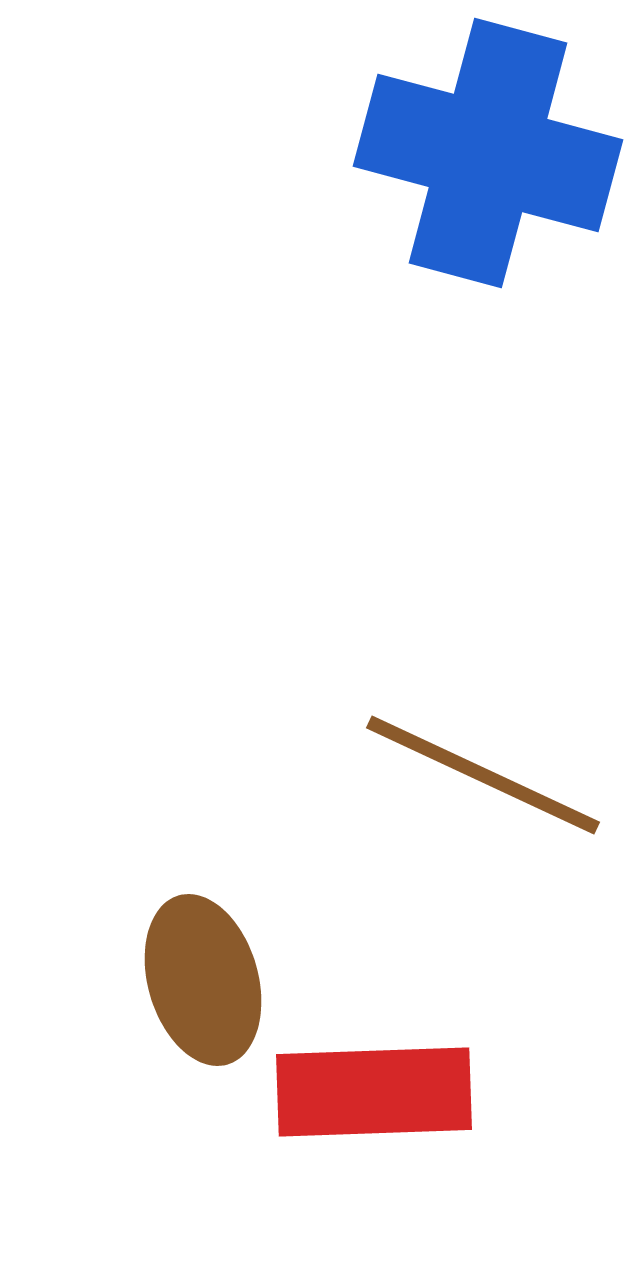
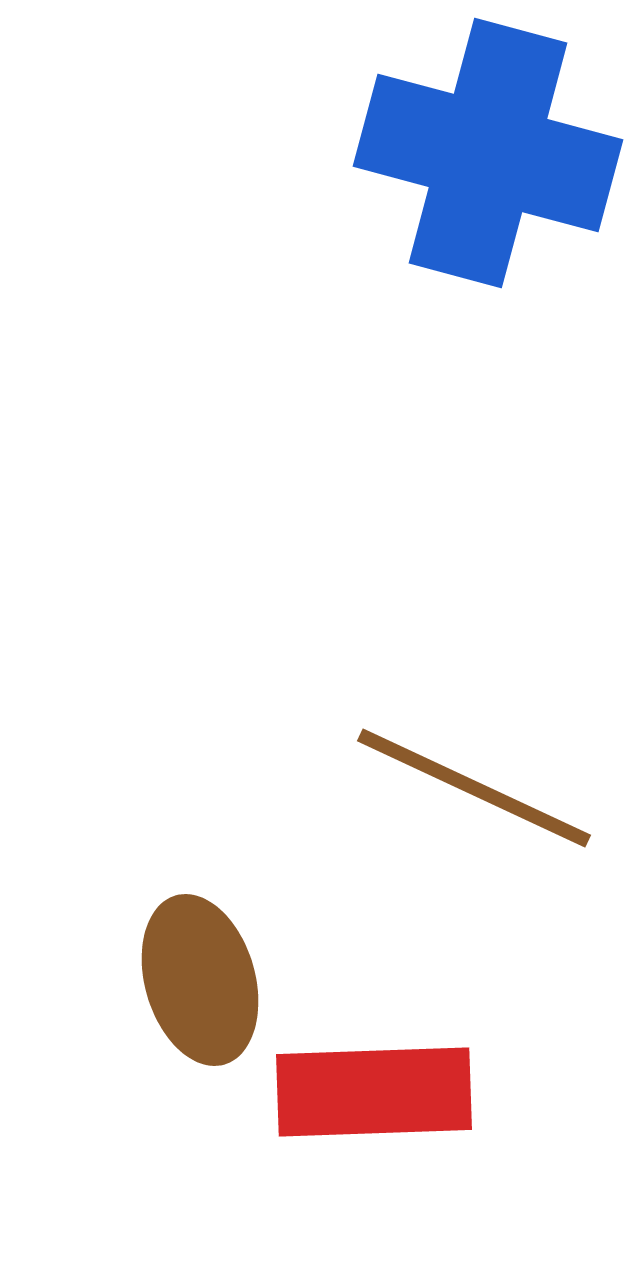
brown line: moved 9 px left, 13 px down
brown ellipse: moved 3 px left
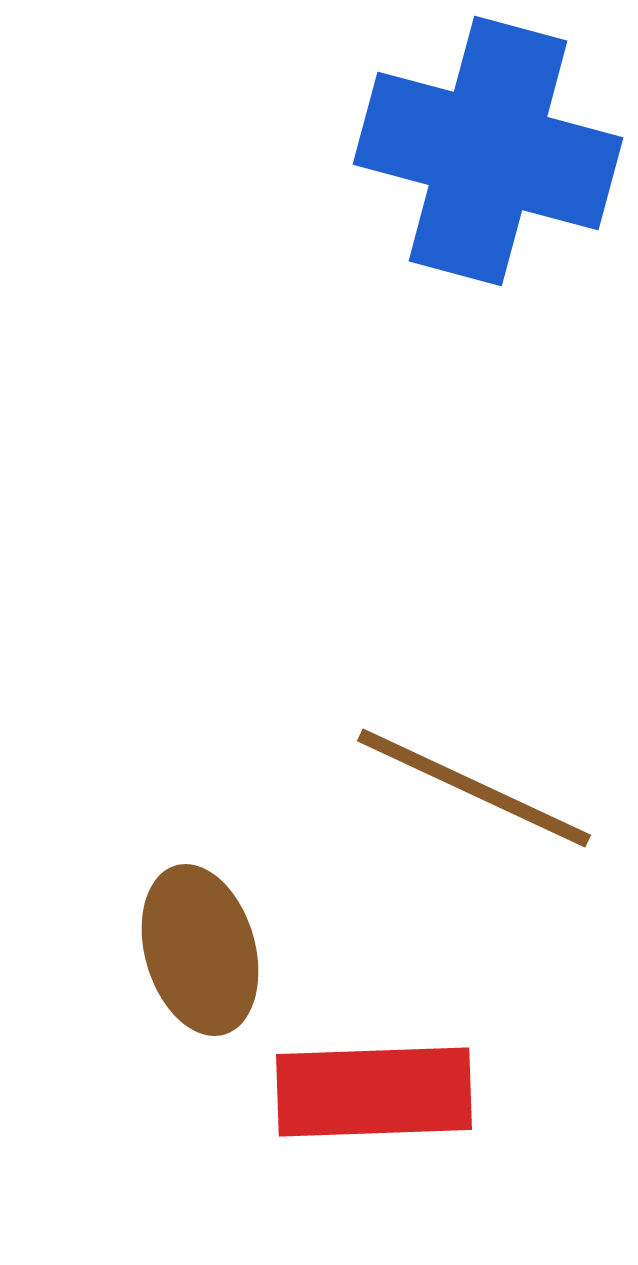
blue cross: moved 2 px up
brown ellipse: moved 30 px up
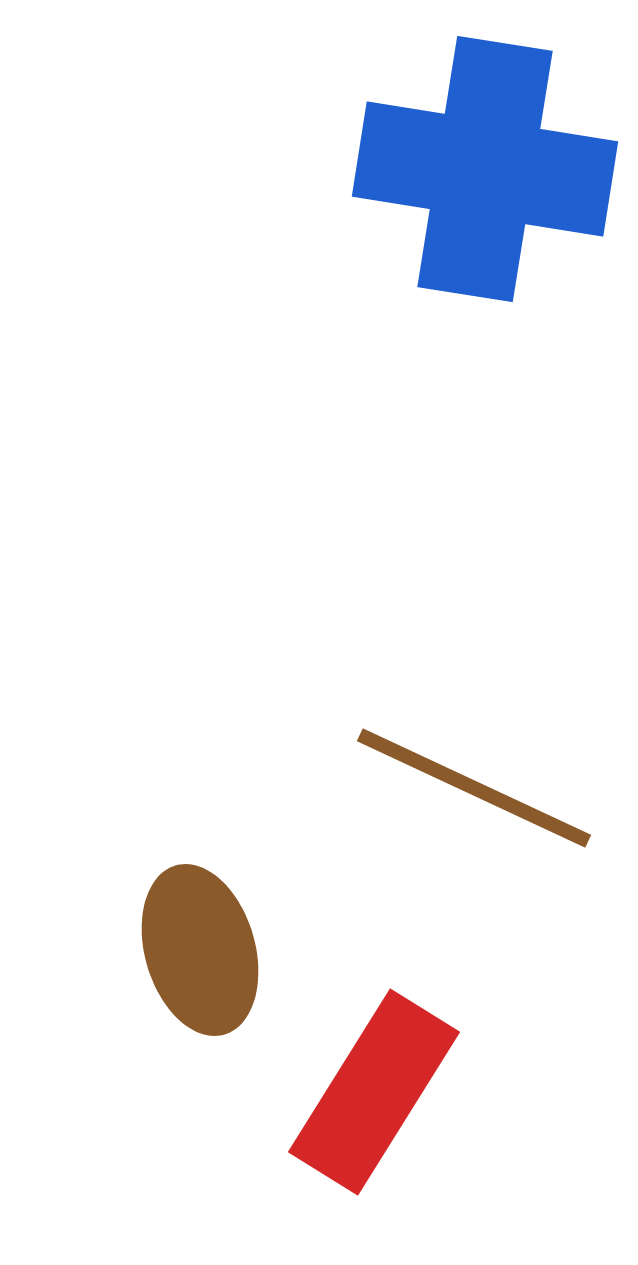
blue cross: moved 3 px left, 18 px down; rotated 6 degrees counterclockwise
red rectangle: rotated 56 degrees counterclockwise
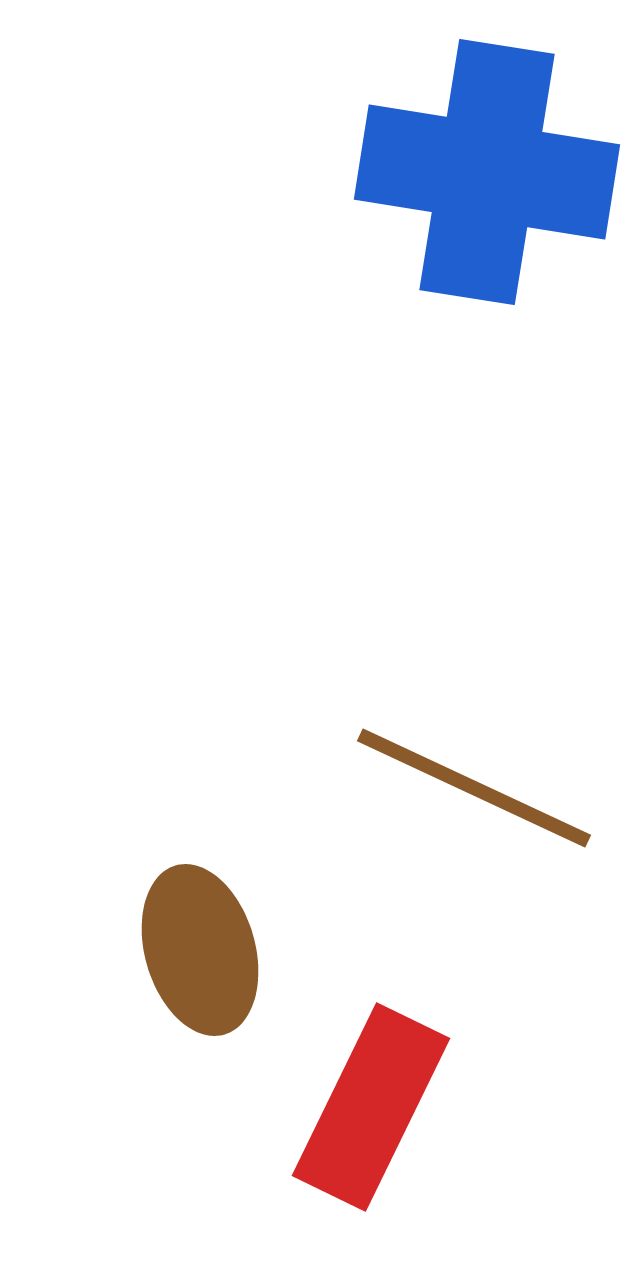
blue cross: moved 2 px right, 3 px down
red rectangle: moved 3 px left, 15 px down; rotated 6 degrees counterclockwise
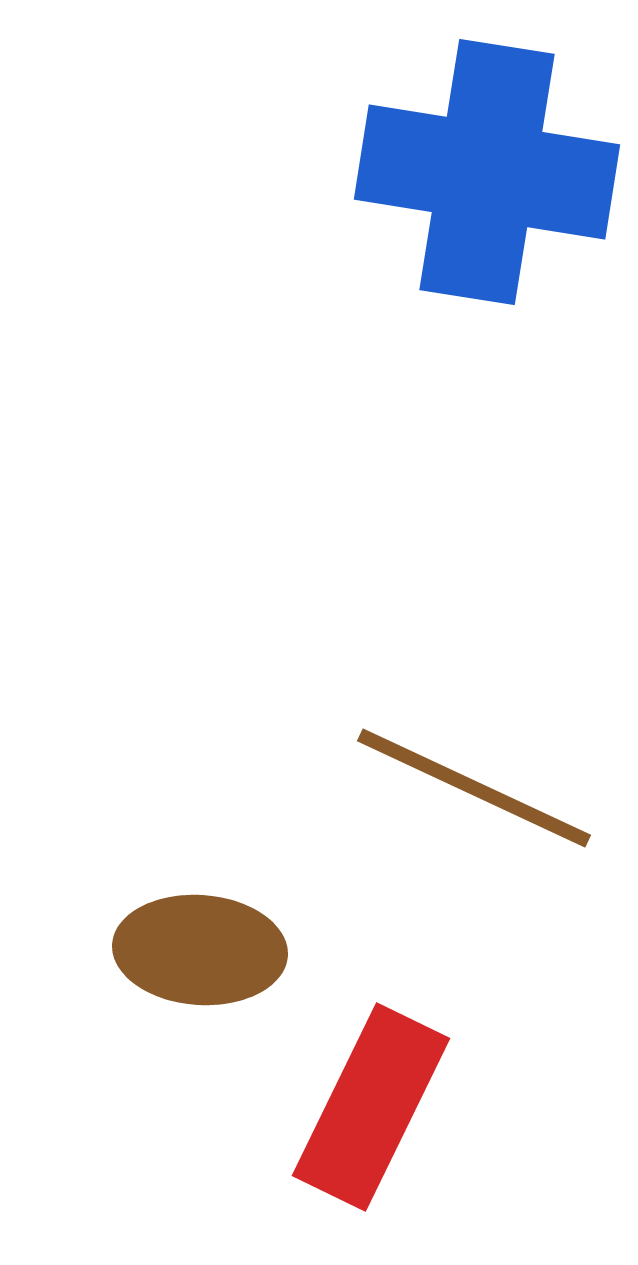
brown ellipse: rotated 70 degrees counterclockwise
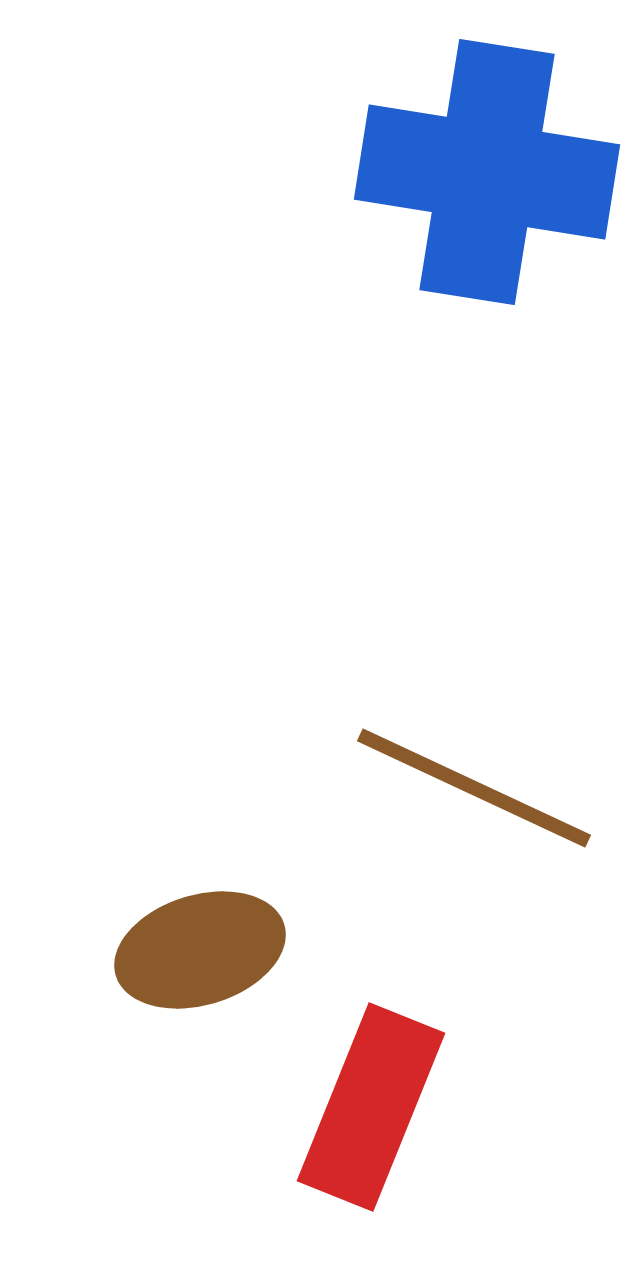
brown ellipse: rotated 21 degrees counterclockwise
red rectangle: rotated 4 degrees counterclockwise
